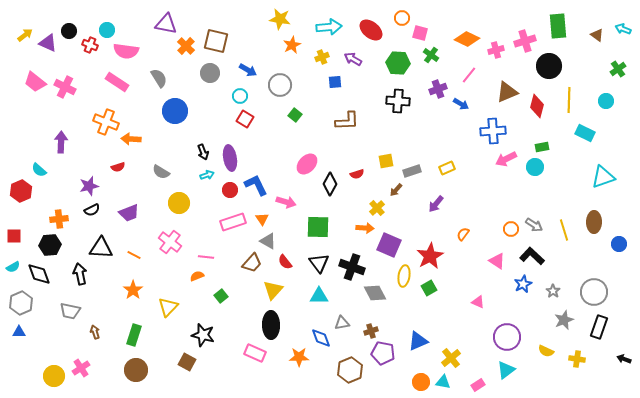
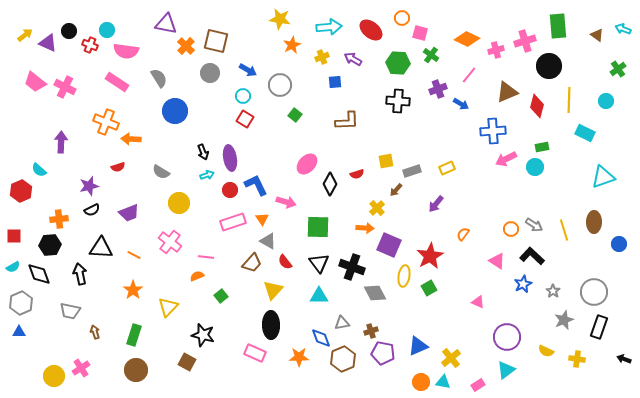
cyan circle at (240, 96): moved 3 px right
blue triangle at (418, 341): moved 5 px down
brown hexagon at (350, 370): moved 7 px left, 11 px up
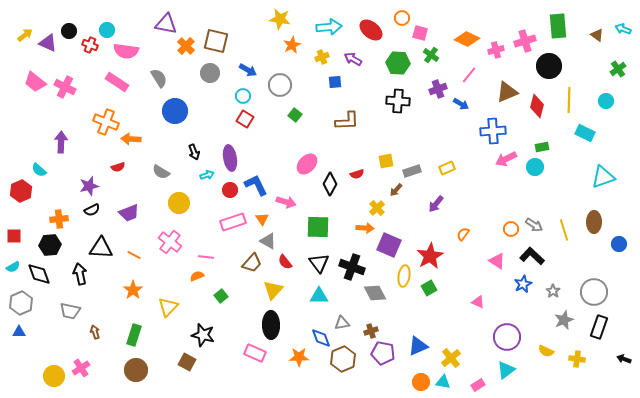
black arrow at (203, 152): moved 9 px left
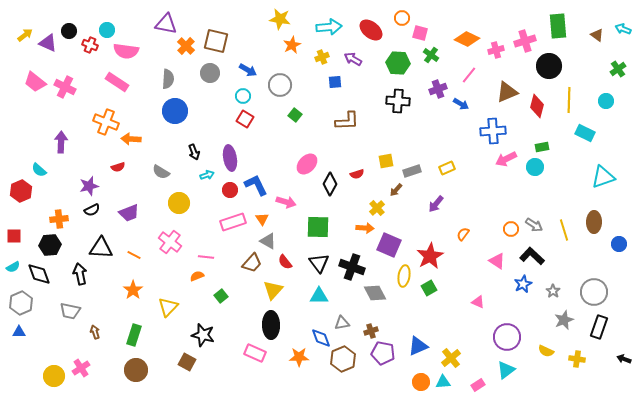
gray semicircle at (159, 78): moved 9 px right, 1 px down; rotated 36 degrees clockwise
cyan triangle at (443, 382): rotated 14 degrees counterclockwise
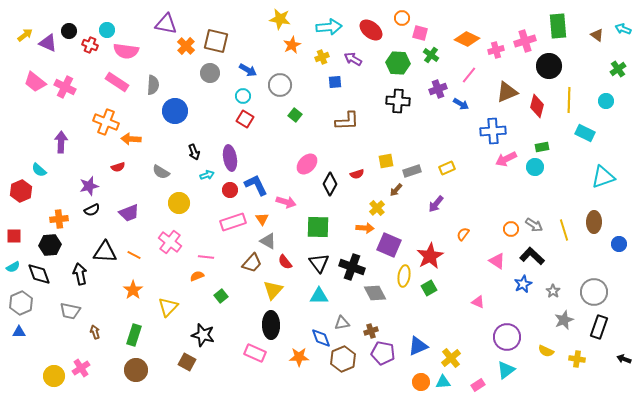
gray semicircle at (168, 79): moved 15 px left, 6 px down
black triangle at (101, 248): moved 4 px right, 4 px down
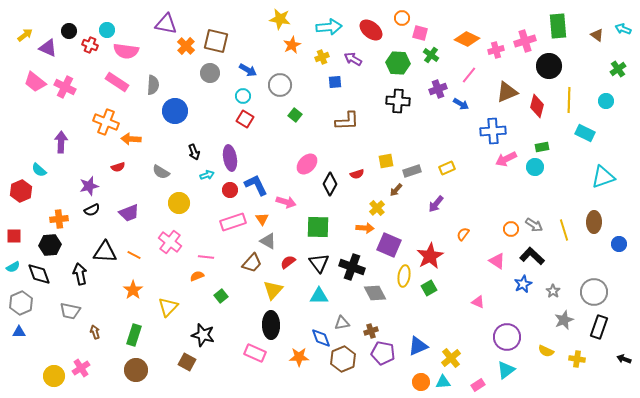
purple triangle at (48, 43): moved 5 px down
red semicircle at (285, 262): moved 3 px right; rotated 91 degrees clockwise
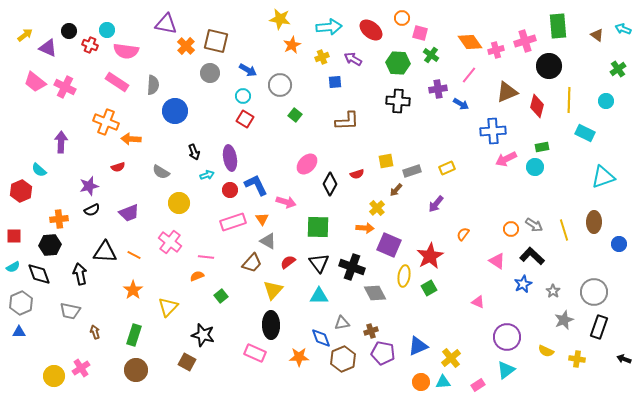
orange diamond at (467, 39): moved 3 px right, 3 px down; rotated 30 degrees clockwise
purple cross at (438, 89): rotated 12 degrees clockwise
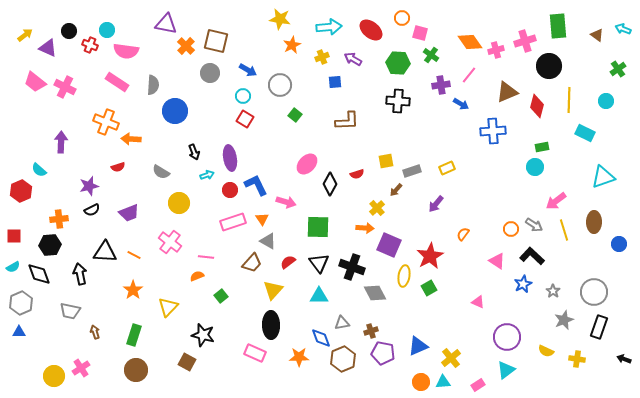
purple cross at (438, 89): moved 3 px right, 4 px up
pink arrow at (506, 159): moved 50 px right, 42 px down; rotated 10 degrees counterclockwise
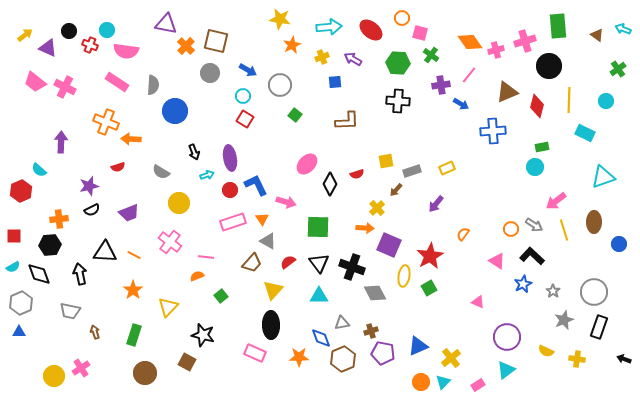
brown circle at (136, 370): moved 9 px right, 3 px down
cyan triangle at (443, 382): rotated 42 degrees counterclockwise
